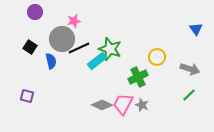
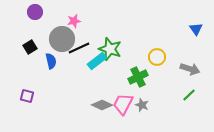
black square: rotated 24 degrees clockwise
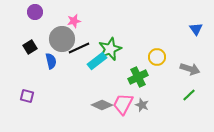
green star: rotated 30 degrees clockwise
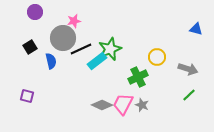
blue triangle: rotated 40 degrees counterclockwise
gray circle: moved 1 px right, 1 px up
black line: moved 2 px right, 1 px down
gray arrow: moved 2 px left
